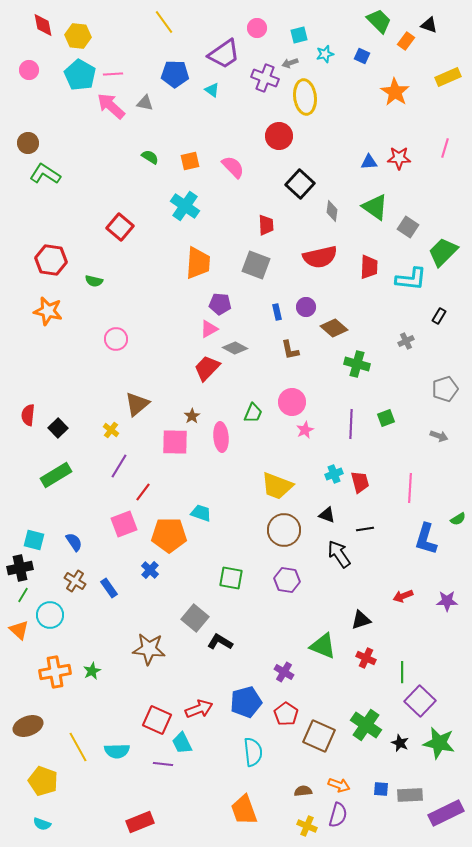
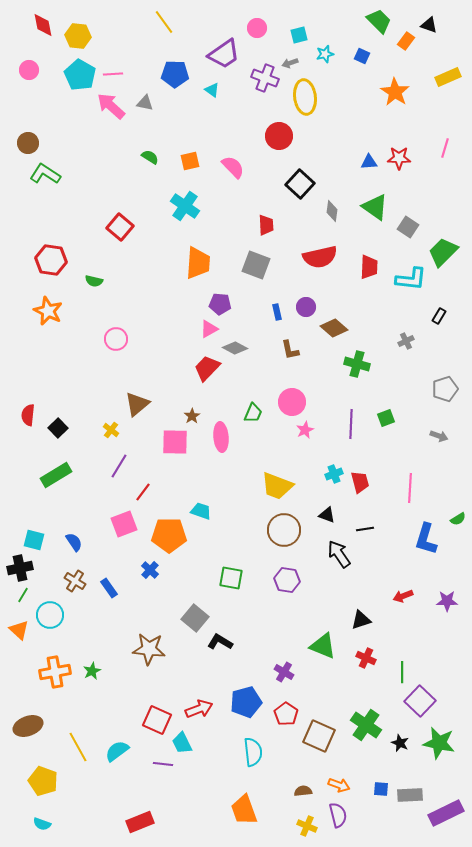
orange star at (48, 311): rotated 12 degrees clockwise
cyan trapezoid at (201, 513): moved 2 px up
cyan semicircle at (117, 751): rotated 145 degrees clockwise
purple semicircle at (338, 815): rotated 30 degrees counterclockwise
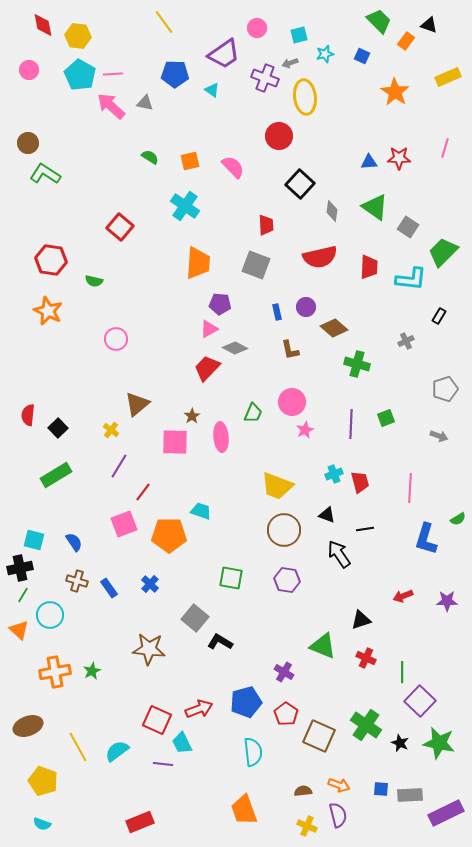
blue cross at (150, 570): moved 14 px down
brown cross at (75, 581): moved 2 px right; rotated 15 degrees counterclockwise
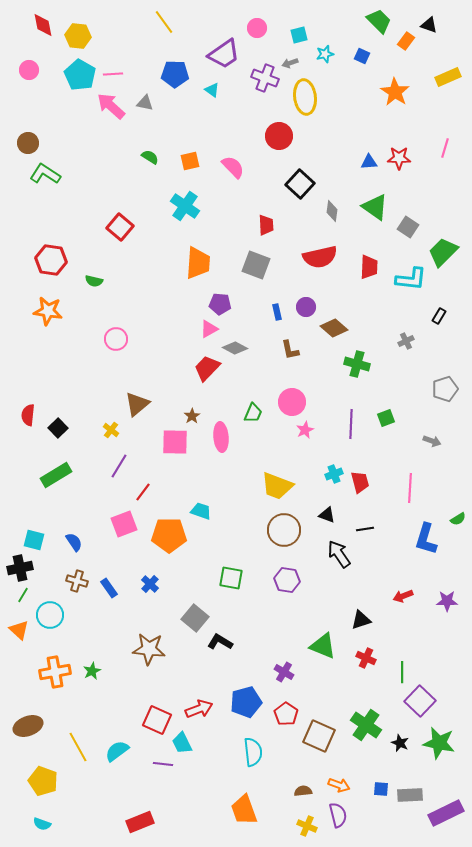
orange star at (48, 311): rotated 16 degrees counterclockwise
gray arrow at (439, 436): moved 7 px left, 5 px down
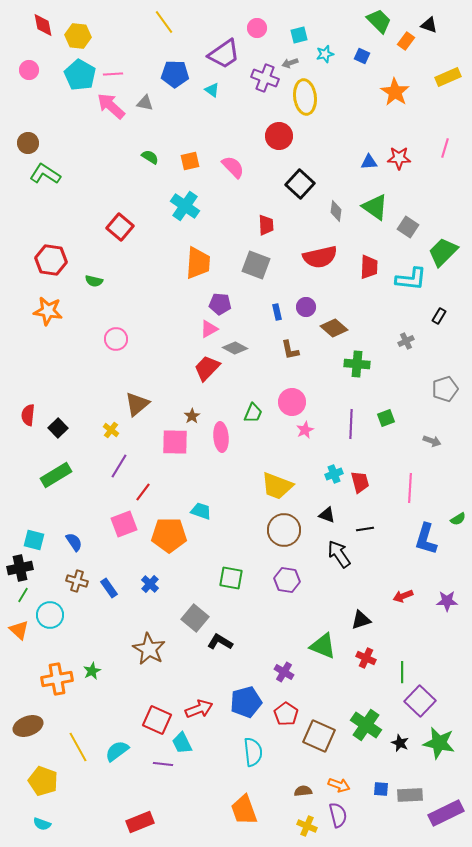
gray diamond at (332, 211): moved 4 px right
green cross at (357, 364): rotated 10 degrees counterclockwise
brown star at (149, 649): rotated 24 degrees clockwise
orange cross at (55, 672): moved 2 px right, 7 px down
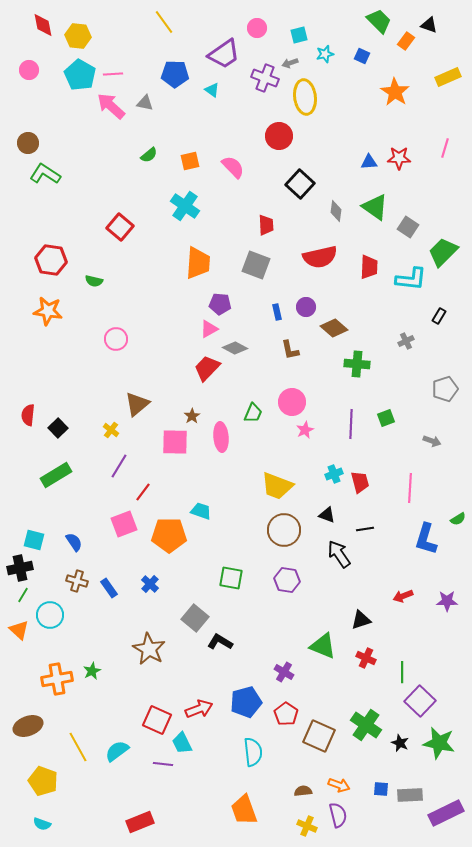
green semicircle at (150, 157): moved 1 px left, 2 px up; rotated 108 degrees clockwise
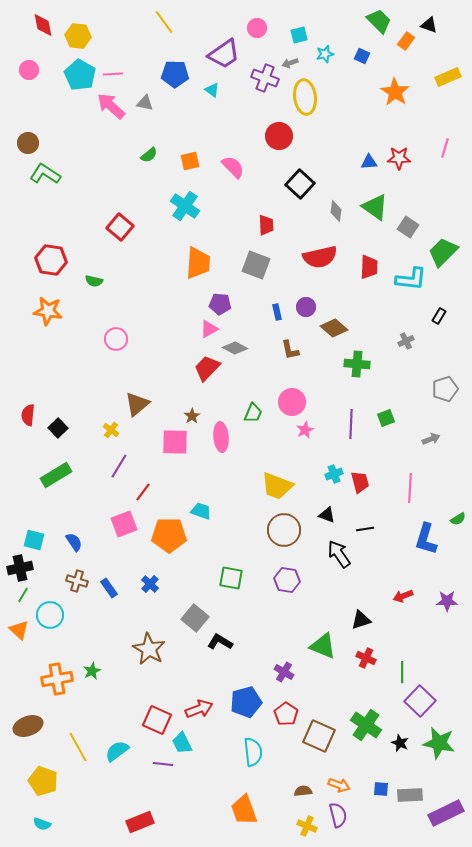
gray arrow at (432, 441): moved 1 px left, 2 px up; rotated 42 degrees counterclockwise
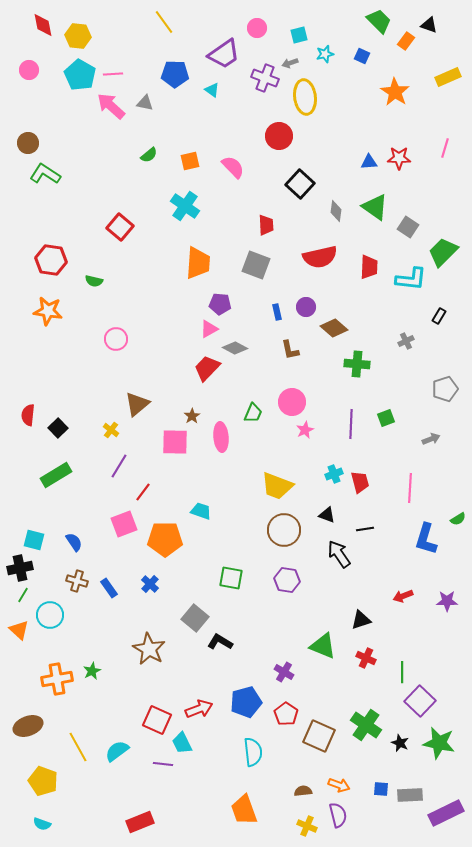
orange pentagon at (169, 535): moved 4 px left, 4 px down
